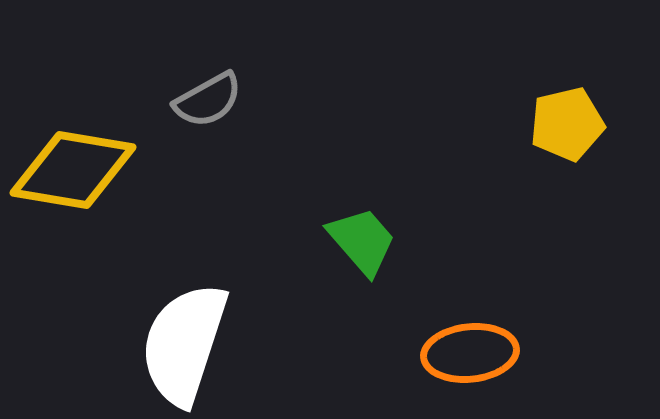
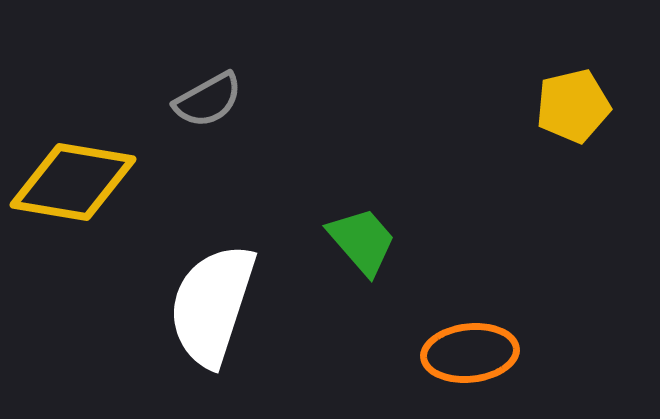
yellow pentagon: moved 6 px right, 18 px up
yellow diamond: moved 12 px down
white semicircle: moved 28 px right, 39 px up
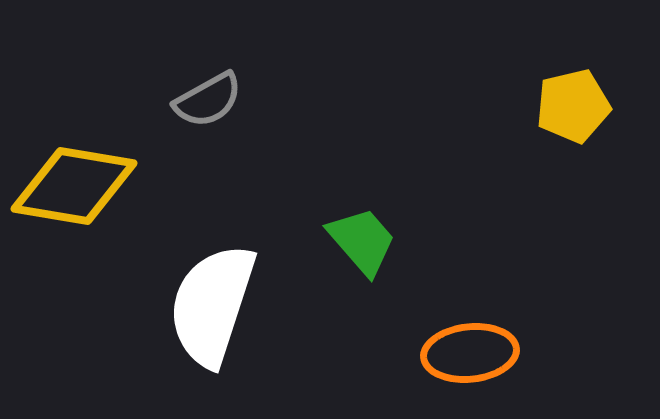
yellow diamond: moved 1 px right, 4 px down
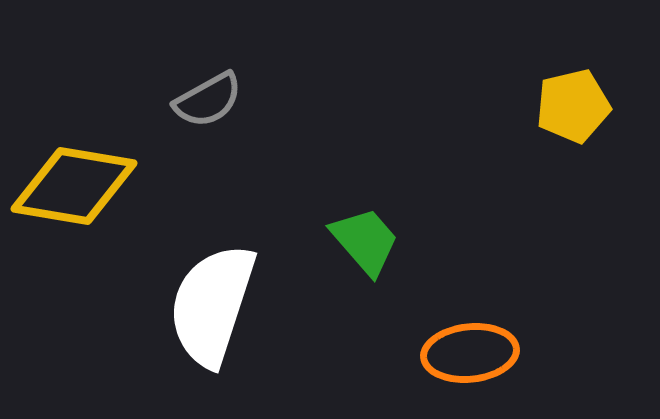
green trapezoid: moved 3 px right
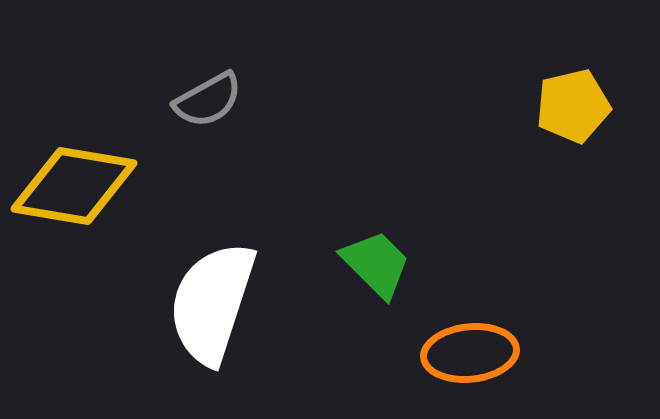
green trapezoid: moved 11 px right, 23 px down; rotated 4 degrees counterclockwise
white semicircle: moved 2 px up
